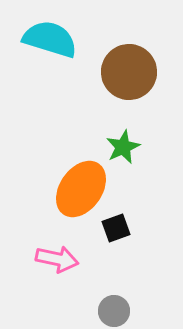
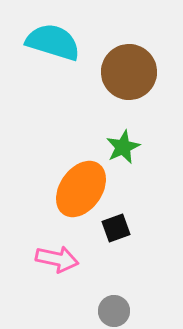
cyan semicircle: moved 3 px right, 3 px down
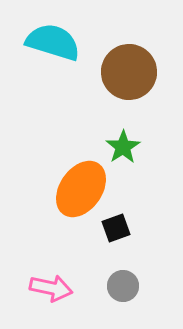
green star: rotated 8 degrees counterclockwise
pink arrow: moved 6 px left, 29 px down
gray circle: moved 9 px right, 25 px up
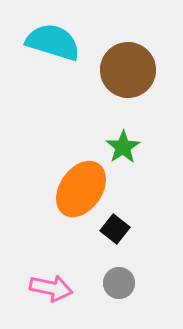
brown circle: moved 1 px left, 2 px up
black square: moved 1 px left, 1 px down; rotated 32 degrees counterclockwise
gray circle: moved 4 px left, 3 px up
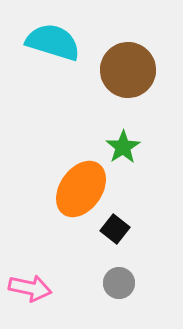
pink arrow: moved 21 px left
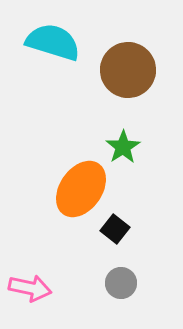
gray circle: moved 2 px right
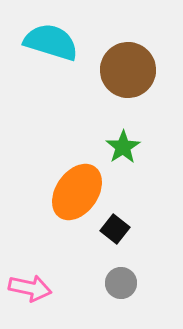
cyan semicircle: moved 2 px left
orange ellipse: moved 4 px left, 3 px down
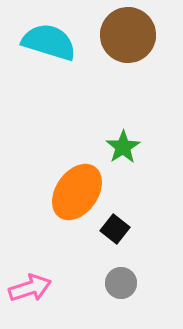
cyan semicircle: moved 2 px left
brown circle: moved 35 px up
pink arrow: rotated 30 degrees counterclockwise
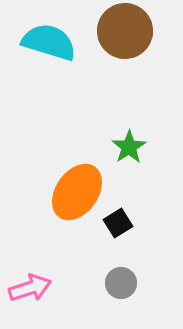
brown circle: moved 3 px left, 4 px up
green star: moved 6 px right
black square: moved 3 px right, 6 px up; rotated 20 degrees clockwise
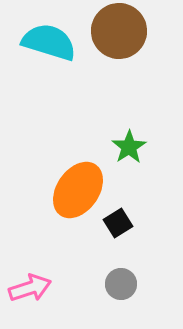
brown circle: moved 6 px left
orange ellipse: moved 1 px right, 2 px up
gray circle: moved 1 px down
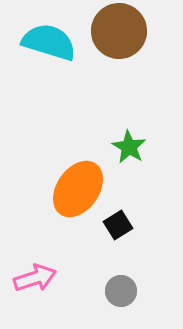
green star: rotated 8 degrees counterclockwise
orange ellipse: moved 1 px up
black square: moved 2 px down
gray circle: moved 7 px down
pink arrow: moved 5 px right, 10 px up
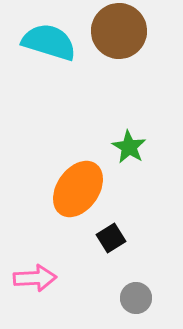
black square: moved 7 px left, 13 px down
pink arrow: rotated 15 degrees clockwise
gray circle: moved 15 px right, 7 px down
